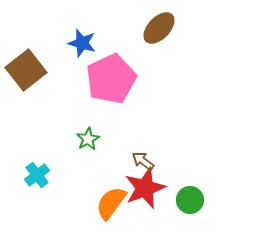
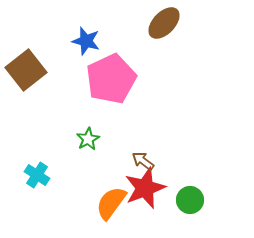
brown ellipse: moved 5 px right, 5 px up
blue star: moved 4 px right, 2 px up
cyan cross: rotated 20 degrees counterclockwise
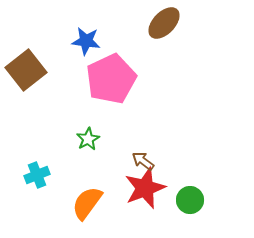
blue star: rotated 8 degrees counterclockwise
cyan cross: rotated 35 degrees clockwise
orange semicircle: moved 24 px left
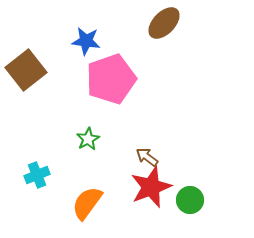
pink pentagon: rotated 6 degrees clockwise
brown arrow: moved 4 px right, 4 px up
red star: moved 6 px right, 1 px up
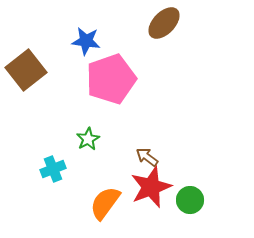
cyan cross: moved 16 px right, 6 px up
orange semicircle: moved 18 px right
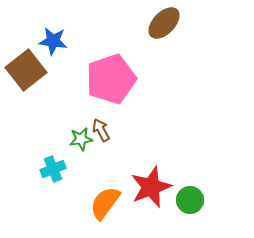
blue star: moved 33 px left
green star: moved 7 px left; rotated 20 degrees clockwise
brown arrow: moved 46 px left, 27 px up; rotated 25 degrees clockwise
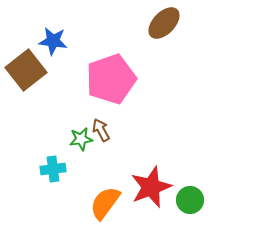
cyan cross: rotated 15 degrees clockwise
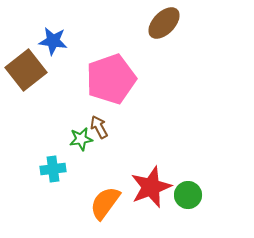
brown arrow: moved 2 px left, 3 px up
green circle: moved 2 px left, 5 px up
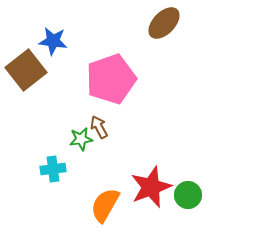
orange semicircle: moved 2 px down; rotated 6 degrees counterclockwise
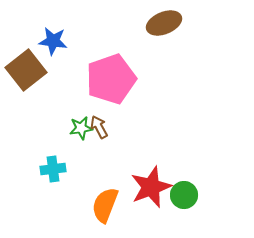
brown ellipse: rotated 24 degrees clockwise
green star: moved 11 px up
green circle: moved 4 px left
orange semicircle: rotated 9 degrees counterclockwise
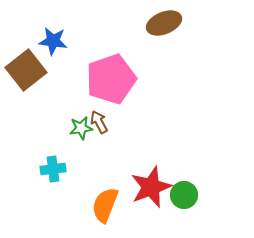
brown arrow: moved 5 px up
